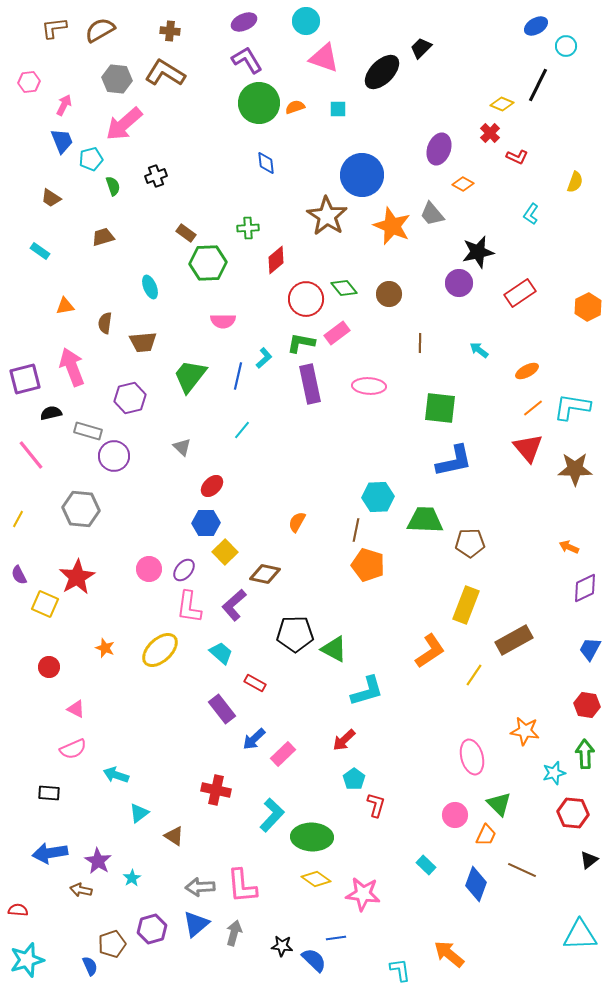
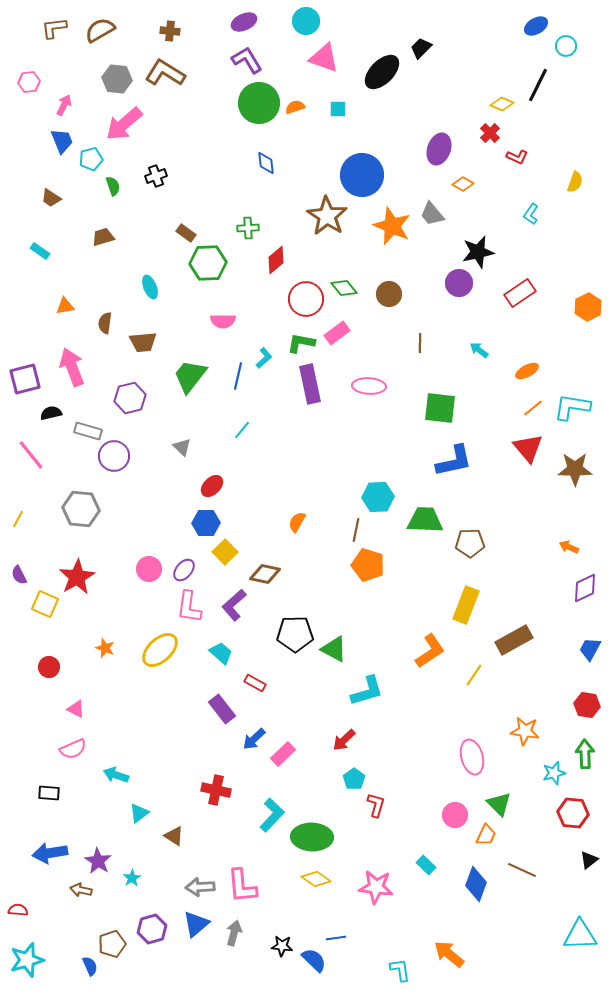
pink star at (363, 894): moved 13 px right, 7 px up
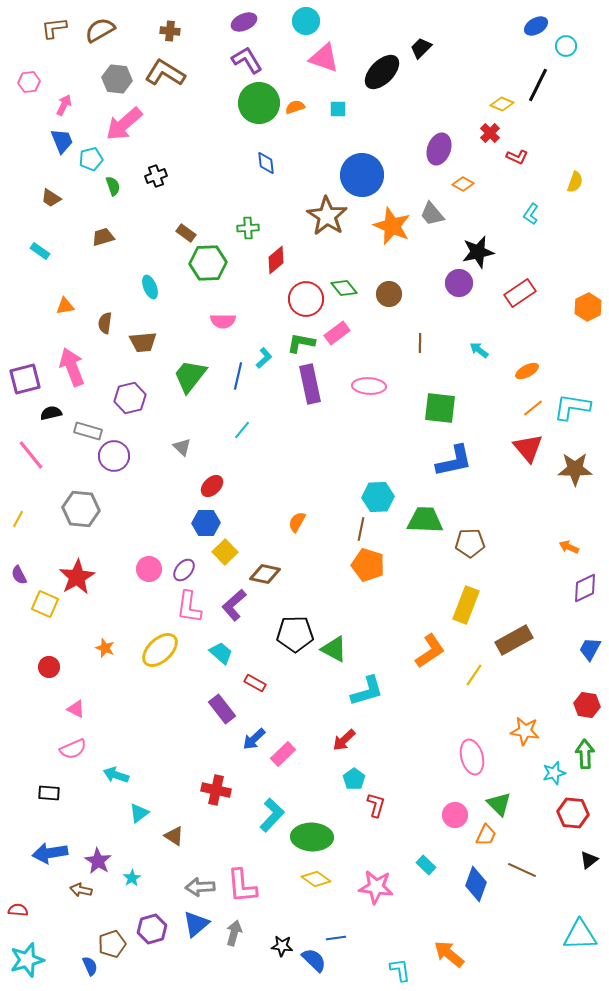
brown line at (356, 530): moved 5 px right, 1 px up
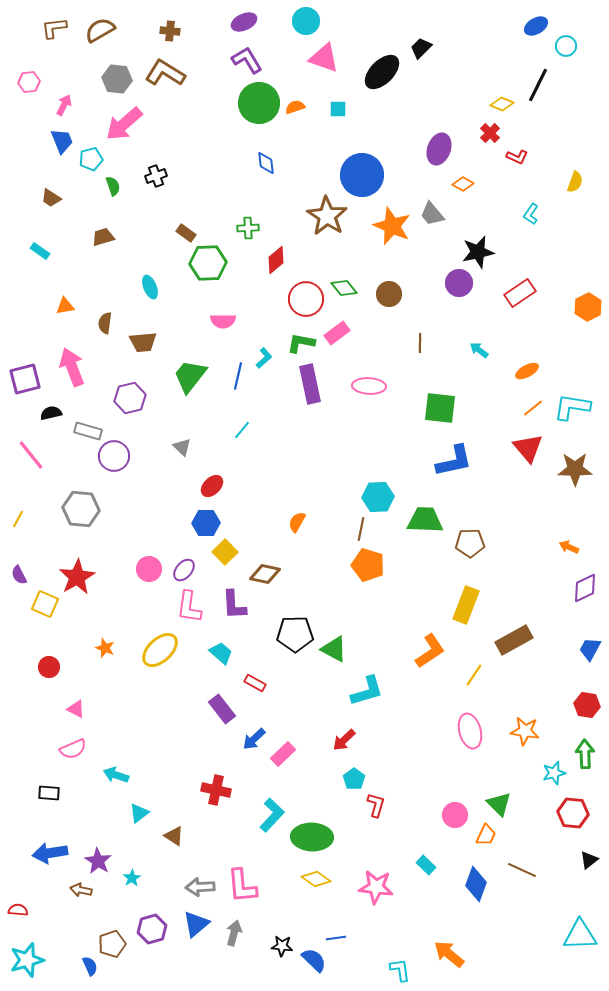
purple L-shape at (234, 605): rotated 52 degrees counterclockwise
pink ellipse at (472, 757): moved 2 px left, 26 px up
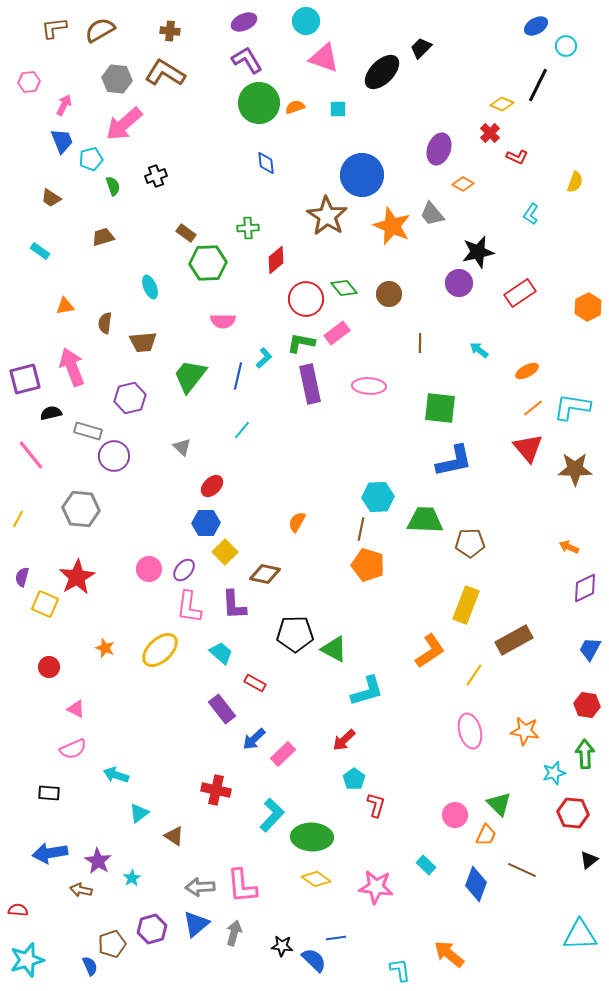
purple semicircle at (19, 575): moved 3 px right, 2 px down; rotated 42 degrees clockwise
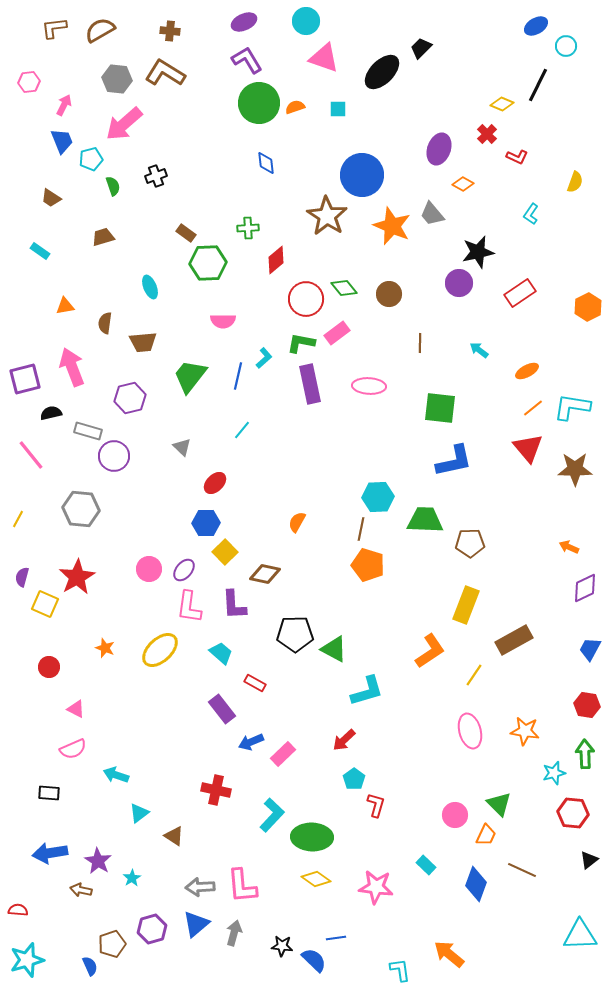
red cross at (490, 133): moved 3 px left, 1 px down
red ellipse at (212, 486): moved 3 px right, 3 px up
blue arrow at (254, 739): moved 3 px left, 3 px down; rotated 20 degrees clockwise
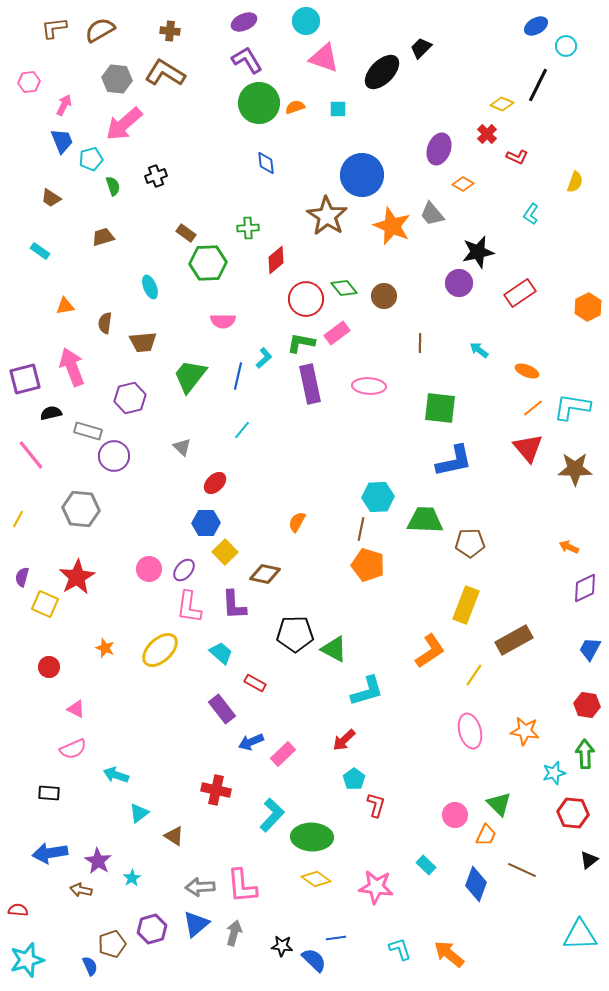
brown circle at (389, 294): moved 5 px left, 2 px down
orange ellipse at (527, 371): rotated 50 degrees clockwise
cyan L-shape at (400, 970): moved 21 px up; rotated 10 degrees counterclockwise
